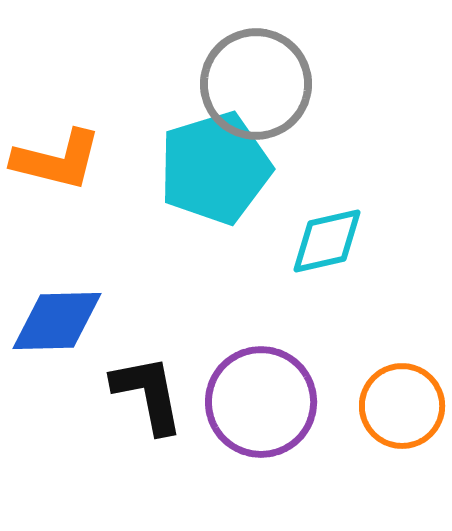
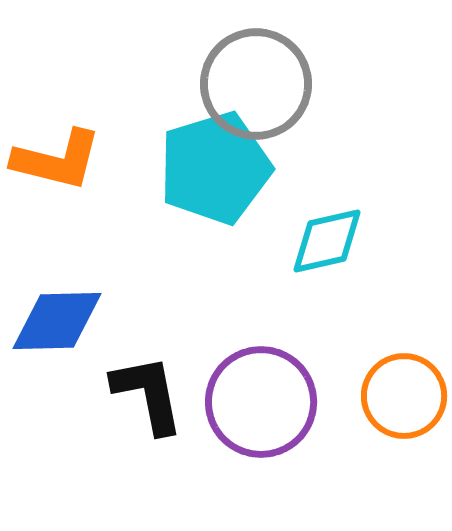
orange circle: moved 2 px right, 10 px up
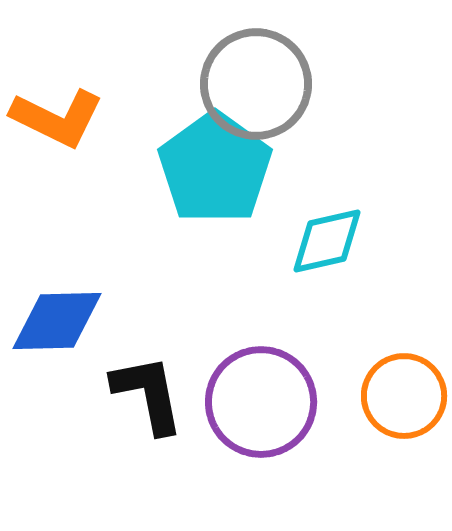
orange L-shape: moved 42 px up; rotated 12 degrees clockwise
cyan pentagon: rotated 19 degrees counterclockwise
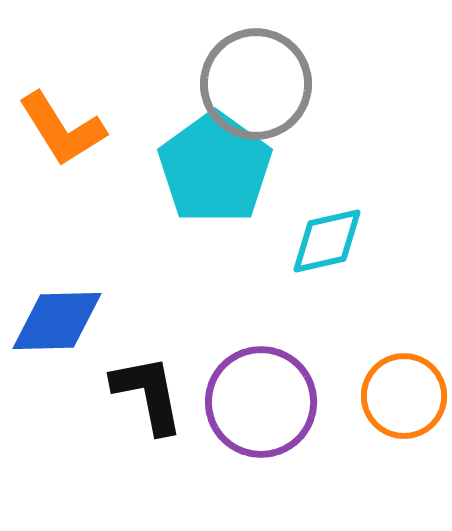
orange L-shape: moved 5 px right, 11 px down; rotated 32 degrees clockwise
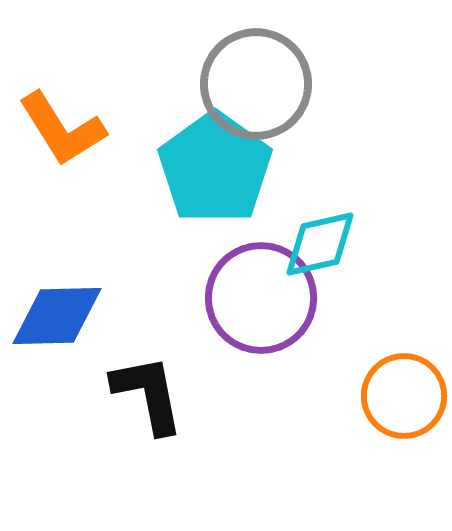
cyan diamond: moved 7 px left, 3 px down
blue diamond: moved 5 px up
purple circle: moved 104 px up
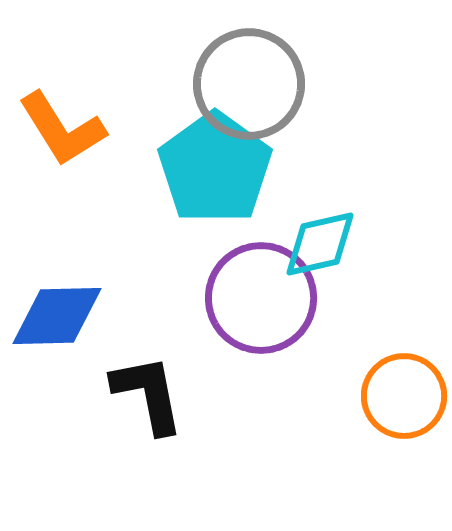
gray circle: moved 7 px left
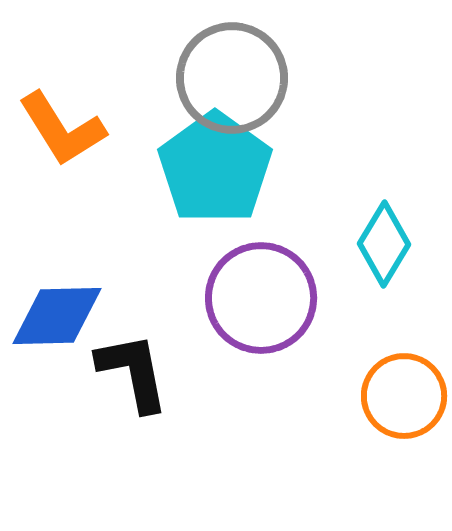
gray circle: moved 17 px left, 6 px up
cyan diamond: moved 64 px right; rotated 46 degrees counterclockwise
black L-shape: moved 15 px left, 22 px up
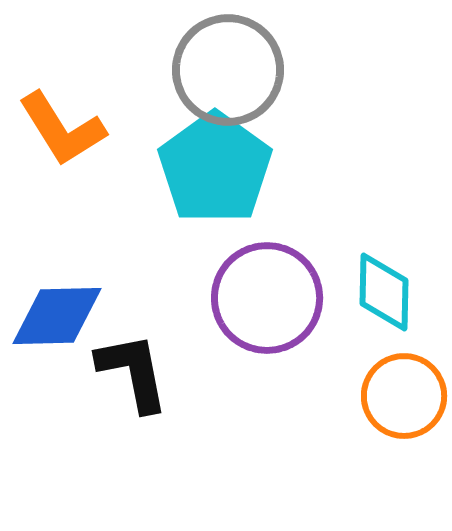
gray circle: moved 4 px left, 8 px up
cyan diamond: moved 48 px down; rotated 30 degrees counterclockwise
purple circle: moved 6 px right
